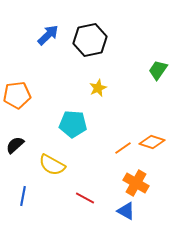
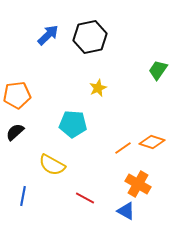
black hexagon: moved 3 px up
black semicircle: moved 13 px up
orange cross: moved 2 px right, 1 px down
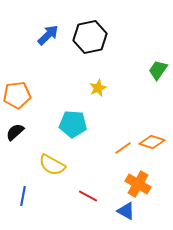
red line: moved 3 px right, 2 px up
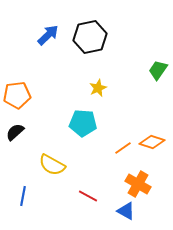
cyan pentagon: moved 10 px right, 1 px up
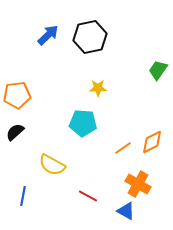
yellow star: rotated 24 degrees clockwise
orange diamond: rotated 45 degrees counterclockwise
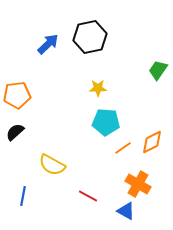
blue arrow: moved 9 px down
cyan pentagon: moved 23 px right, 1 px up
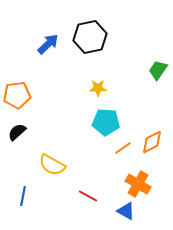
black semicircle: moved 2 px right
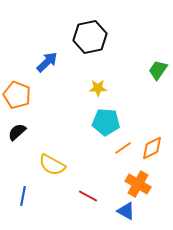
blue arrow: moved 1 px left, 18 px down
orange pentagon: rotated 28 degrees clockwise
orange diamond: moved 6 px down
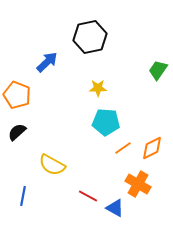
blue triangle: moved 11 px left, 3 px up
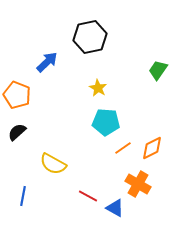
yellow star: rotated 30 degrees clockwise
yellow semicircle: moved 1 px right, 1 px up
